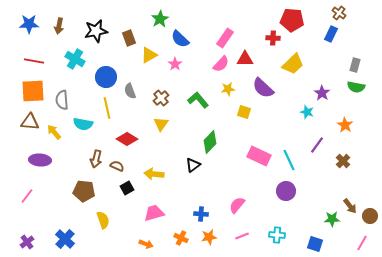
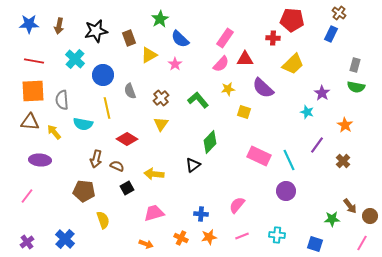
cyan cross at (75, 59): rotated 12 degrees clockwise
blue circle at (106, 77): moved 3 px left, 2 px up
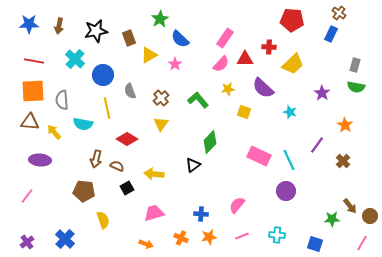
red cross at (273, 38): moved 4 px left, 9 px down
cyan star at (307, 112): moved 17 px left
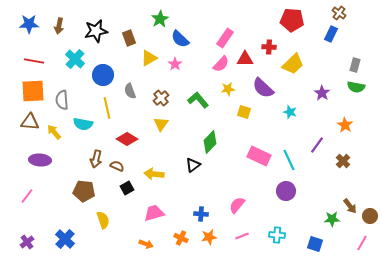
yellow triangle at (149, 55): moved 3 px down
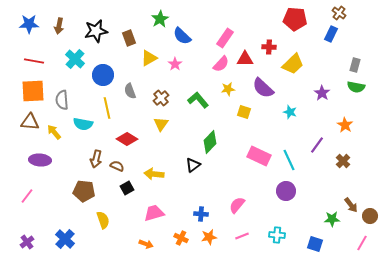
red pentagon at (292, 20): moved 3 px right, 1 px up
blue semicircle at (180, 39): moved 2 px right, 3 px up
brown arrow at (350, 206): moved 1 px right, 1 px up
